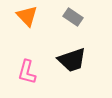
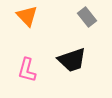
gray rectangle: moved 14 px right; rotated 18 degrees clockwise
pink L-shape: moved 2 px up
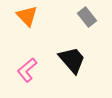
black trapezoid: rotated 112 degrees counterclockwise
pink L-shape: rotated 35 degrees clockwise
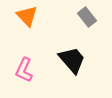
pink L-shape: moved 3 px left; rotated 25 degrees counterclockwise
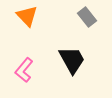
black trapezoid: rotated 12 degrees clockwise
pink L-shape: rotated 15 degrees clockwise
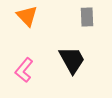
gray rectangle: rotated 36 degrees clockwise
